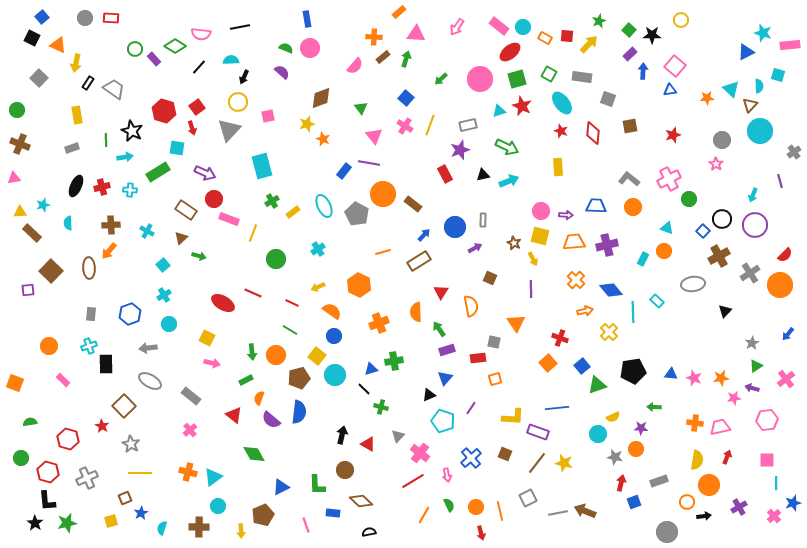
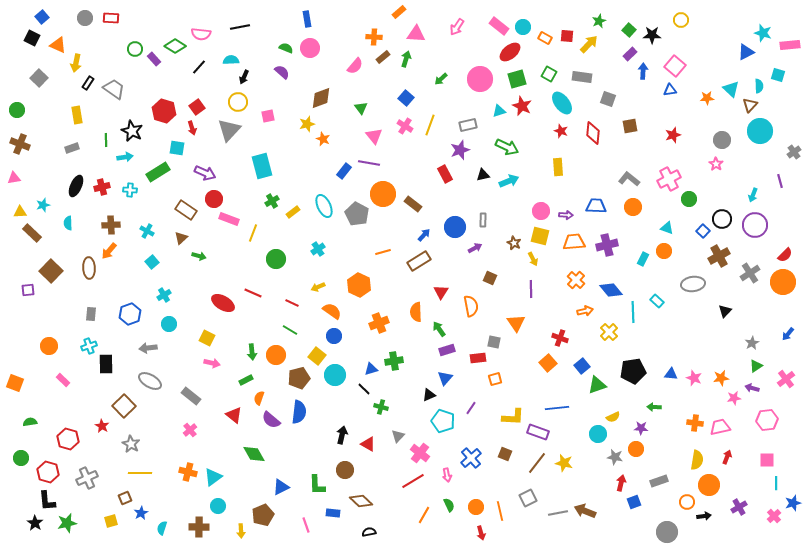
cyan square at (163, 265): moved 11 px left, 3 px up
orange circle at (780, 285): moved 3 px right, 3 px up
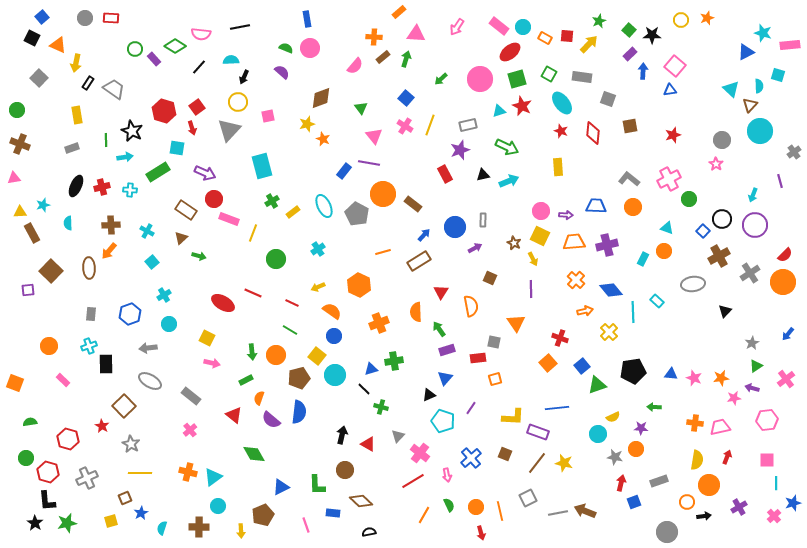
orange star at (707, 98): moved 80 px up; rotated 16 degrees counterclockwise
brown rectangle at (32, 233): rotated 18 degrees clockwise
yellow square at (540, 236): rotated 12 degrees clockwise
green circle at (21, 458): moved 5 px right
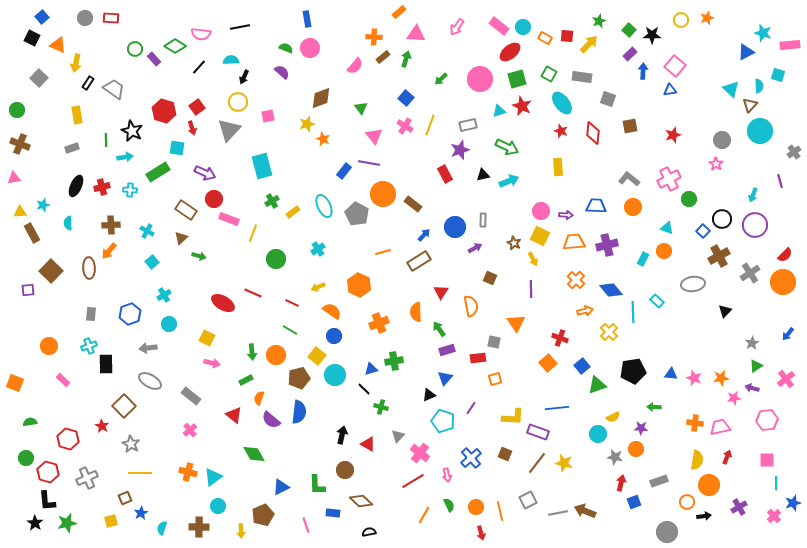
gray square at (528, 498): moved 2 px down
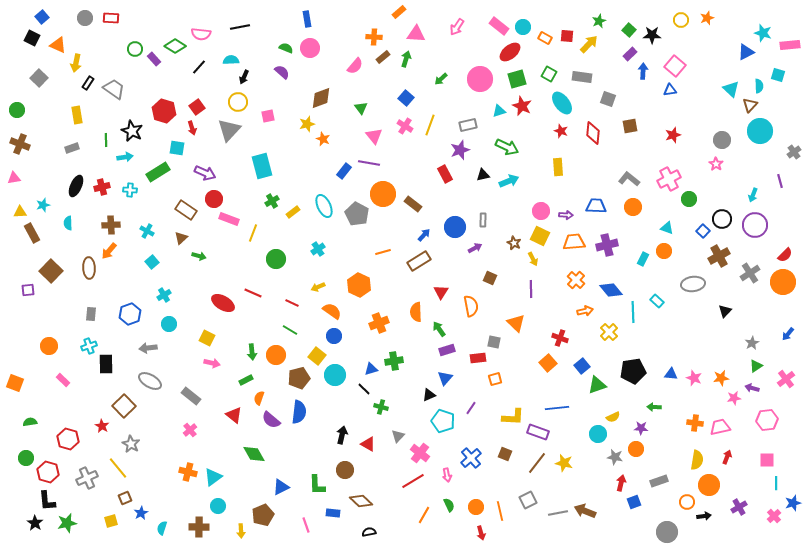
orange triangle at (516, 323): rotated 12 degrees counterclockwise
yellow line at (140, 473): moved 22 px left, 5 px up; rotated 50 degrees clockwise
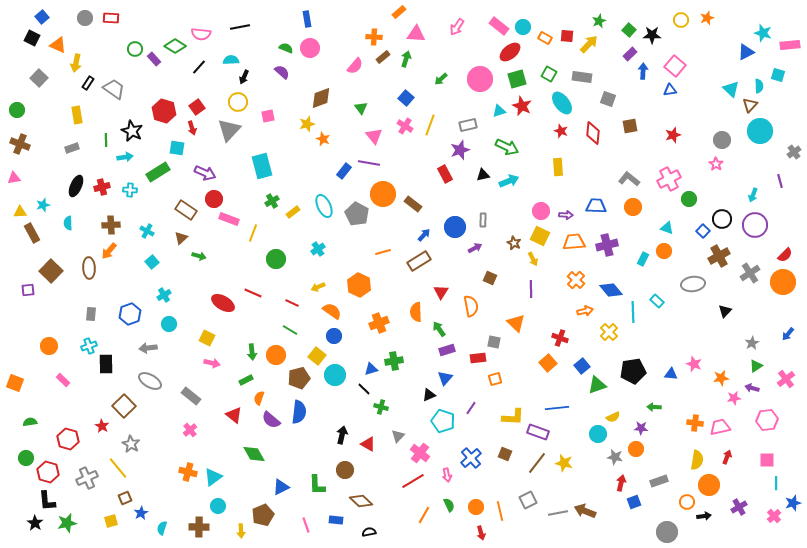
pink star at (694, 378): moved 14 px up
blue rectangle at (333, 513): moved 3 px right, 7 px down
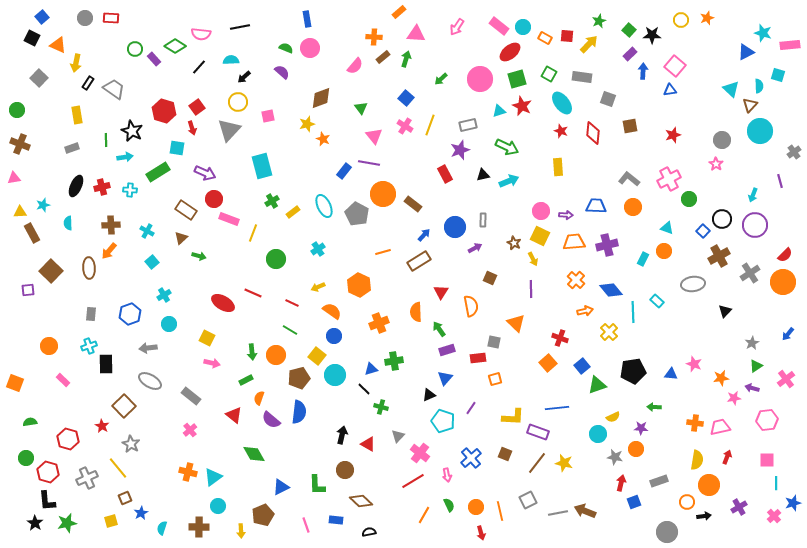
black arrow at (244, 77): rotated 24 degrees clockwise
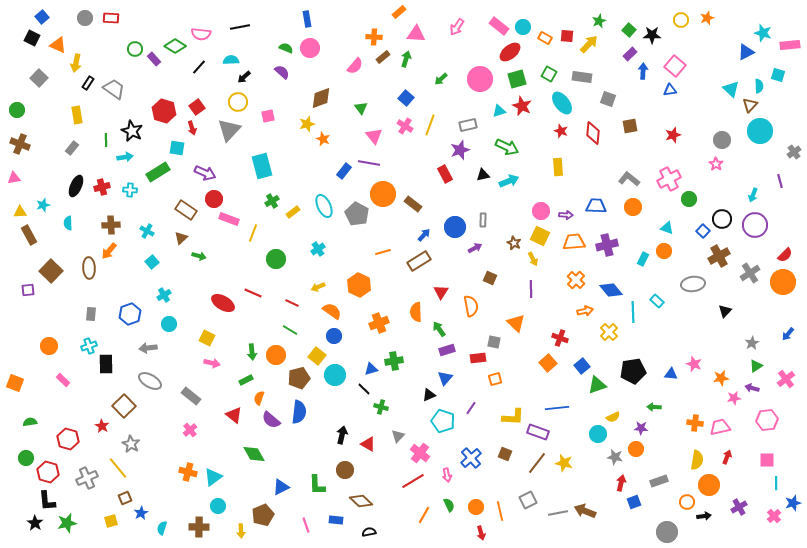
gray rectangle at (72, 148): rotated 32 degrees counterclockwise
brown rectangle at (32, 233): moved 3 px left, 2 px down
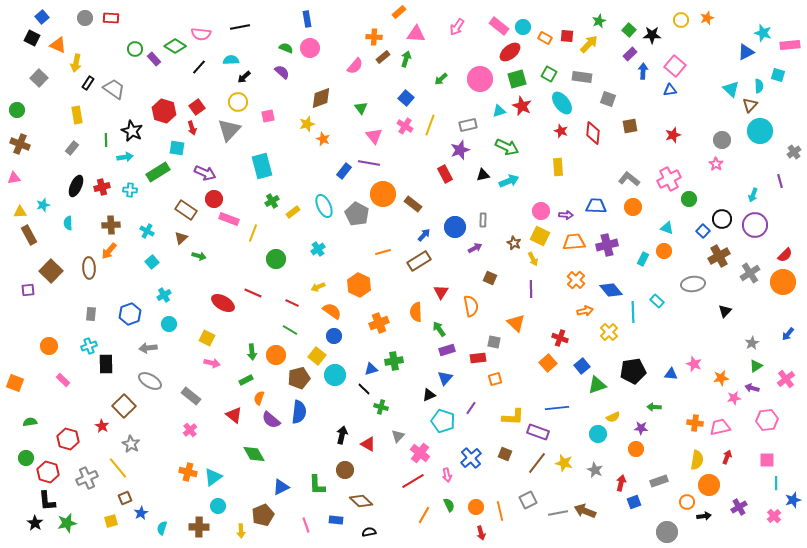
gray star at (615, 457): moved 20 px left, 13 px down; rotated 14 degrees clockwise
blue star at (793, 503): moved 3 px up
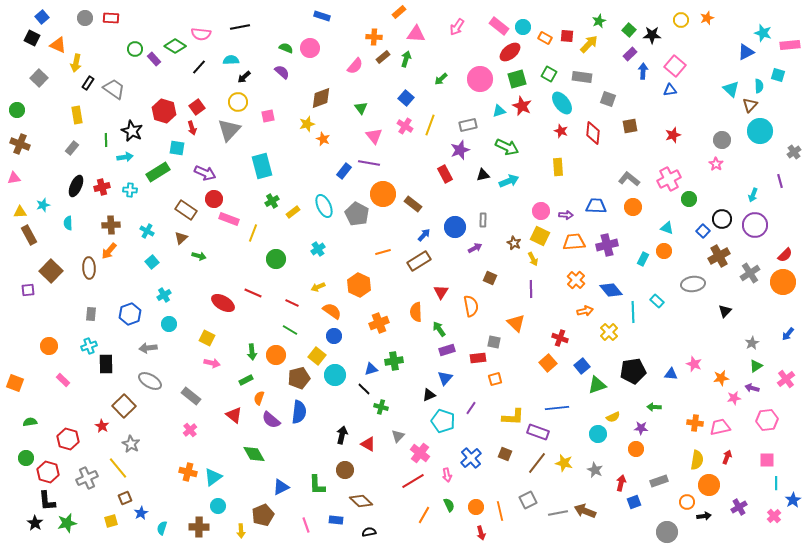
blue rectangle at (307, 19): moved 15 px right, 3 px up; rotated 63 degrees counterclockwise
blue star at (793, 500): rotated 14 degrees counterclockwise
